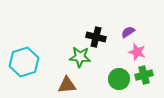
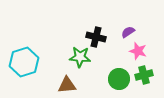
pink star: moved 1 px right, 1 px up
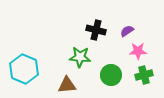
purple semicircle: moved 1 px left, 1 px up
black cross: moved 7 px up
pink star: rotated 18 degrees counterclockwise
cyan hexagon: moved 7 px down; rotated 20 degrees counterclockwise
green circle: moved 8 px left, 4 px up
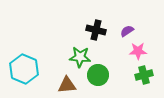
green circle: moved 13 px left
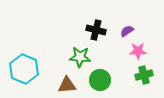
green circle: moved 2 px right, 5 px down
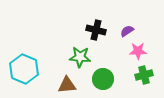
green circle: moved 3 px right, 1 px up
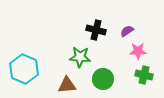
green cross: rotated 30 degrees clockwise
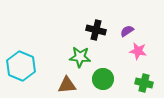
pink star: rotated 12 degrees clockwise
cyan hexagon: moved 3 px left, 3 px up
green cross: moved 8 px down
